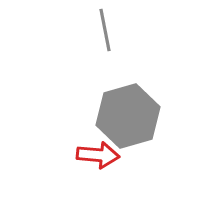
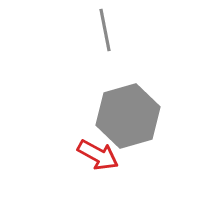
red arrow: rotated 24 degrees clockwise
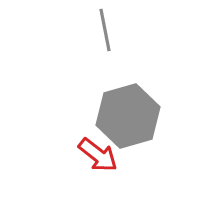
red arrow: rotated 9 degrees clockwise
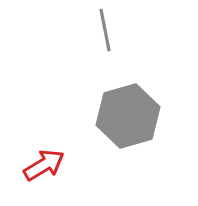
red arrow: moved 54 px left, 10 px down; rotated 69 degrees counterclockwise
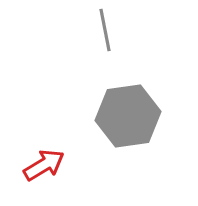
gray hexagon: rotated 8 degrees clockwise
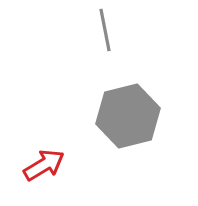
gray hexagon: rotated 6 degrees counterclockwise
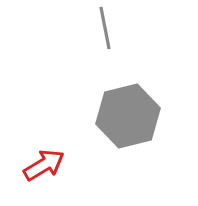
gray line: moved 2 px up
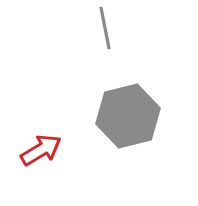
red arrow: moved 3 px left, 15 px up
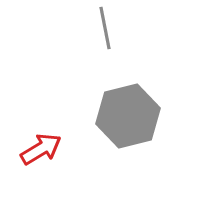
red arrow: moved 1 px up
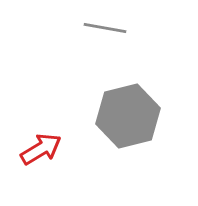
gray line: rotated 69 degrees counterclockwise
